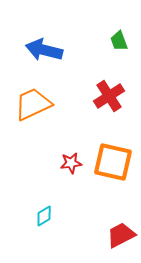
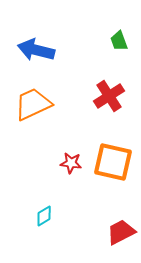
blue arrow: moved 8 px left
red star: rotated 15 degrees clockwise
red trapezoid: moved 3 px up
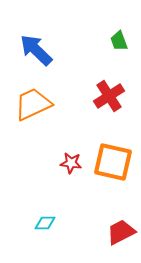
blue arrow: rotated 30 degrees clockwise
cyan diamond: moved 1 px right, 7 px down; rotated 30 degrees clockwise
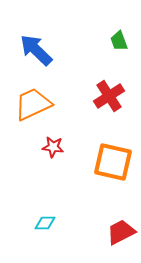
red star: moved 18 px left, 16 px up
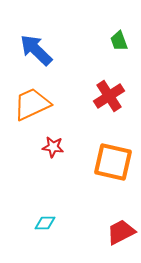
orange trapezoid: moved 1 px left
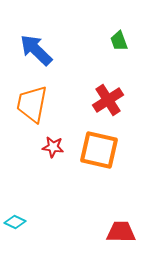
red cross: moved 1 px left, 4 px down
orange trapezoid: rotated 54 degrees counterclockwise
orange square: moved 14 px left, 12 px up
cyan diamond: moved 30 px left, 1 px up; rotated 25 degrees clockwise
red trapezoid: rotated 28 degrees clockwise
